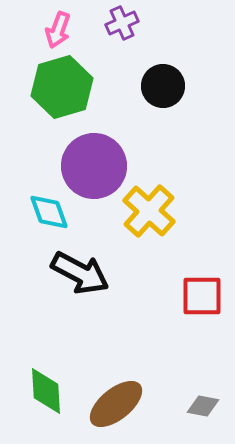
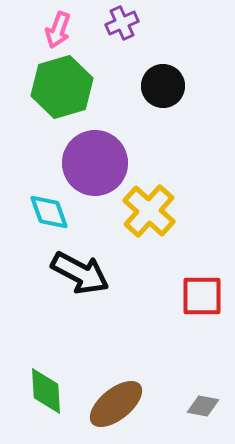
purple circle: moved 1 px right, 3 px up
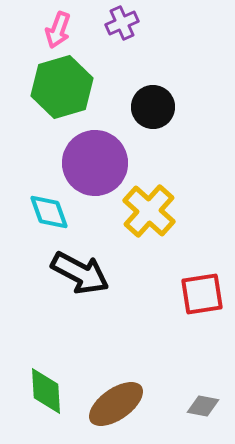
black circle: moved 10 px left, 21 px down
red square: moved 2 px up; rotated 9 degrees counterclockwise
brown ellipse: rotated 4 degrees clockwise
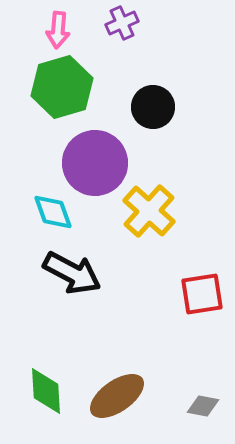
pink arrow: rotated 15 degrees counterclockwise
cyan diamond: moved 4 px right
black arrow: moved 8 px left
brown ellipse: moved 1 px right, 8 px up
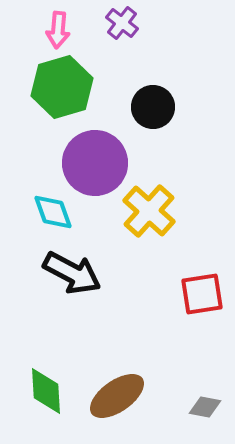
purple cross: rotated 28 degrees counterclockwise
gray diamond: moved 2 px right, 1 px down
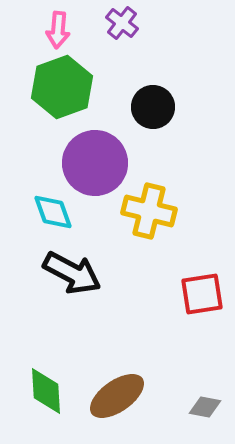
green hexagon: rotated 4 degrees counterclockwise
yellow cross: rotated 28 degrees counterclockwise
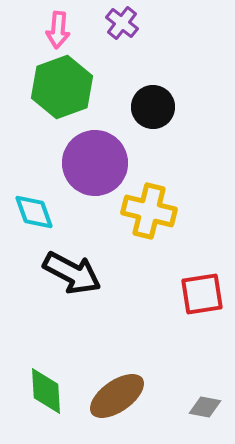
cyan diamond: moved 19 px left
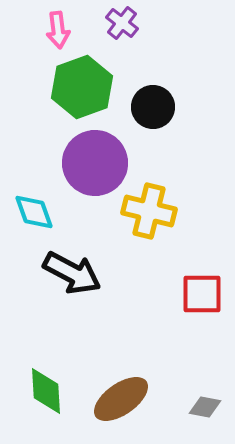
pink arrow: rotated 12 degrees counterclockwise
green hexagon: moved 20 px right
red square: rotated 9 degrees clockwise
brown ellipse: moved 4 px right, 3 px down
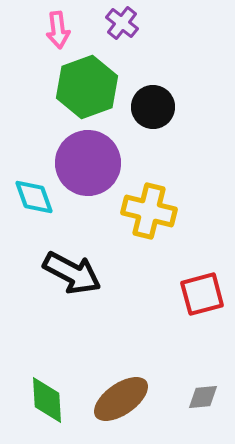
green hexagon: moved 5 px right
purple circle: moved 7 px left
cyan diamond: moved 15 px up
red square: rotated 15 degrees counterclockwise
green diamond: moved 1 px right, 9 px down
gray diamond: moved 2 px left, 10 px up; rotated 16 degrees counterclockwise
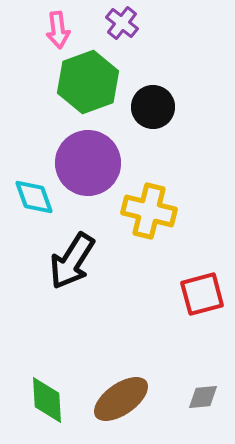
green hexagon: moved 1 px right, 5 px up
black arrow: moved 12 px up; rotated 94 degrees clockwise
